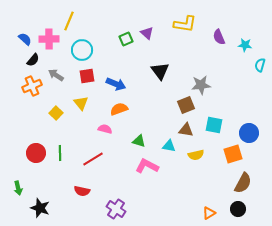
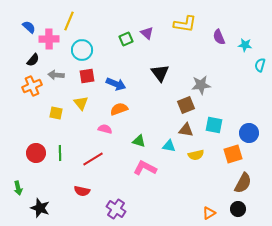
blue semicircle: moved 4 px right, 12 px up
black triangle: moved 2 px down
gray arrow: rotated 28 degrees counterclockwise
yellow square: rotated 32 degrees counterclockwise
pink L-shape: moved 2 px left, 2 px down
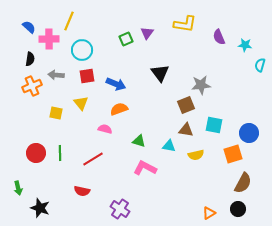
purple triangle: rotated 24 degrees clockwise
black semicircle: moved 3 px left, 1 px up; rotated 32 degrees counterclockwise
purple cross: moved 4 px right
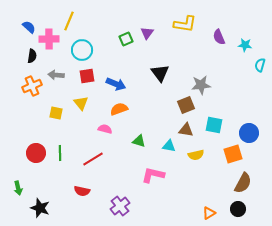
black semicircle: moved 2 px right, 3 px up
pink L-shape: moved 8 px right, 7 px down; rotated 15 degrees counterclockwise
purple cross: moved 3 px up; rotated 18 degrees clockwise
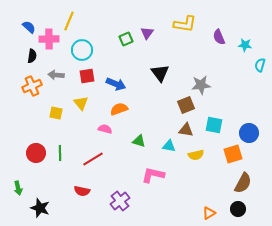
purple cross: moved 5 px up
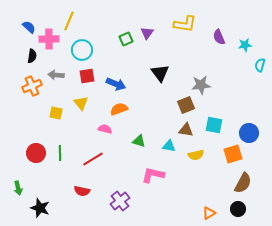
cyan star: rotated 16 degrees counterclockwise
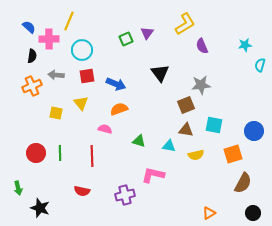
yellow L-shape: rotated 40 degrees counterclockwise
purple semicircle: moved 17 px left, 9 px down
blue circle: moved 5 px right, 2 px up
red line: moved 1 px left, 3 px up; rotated 60 degrees counterclockwise
purple cross: moved 5 px right, 6 px up; rotated 24 degrees clockwise
black circle: moved 15 px right, 4 px down
